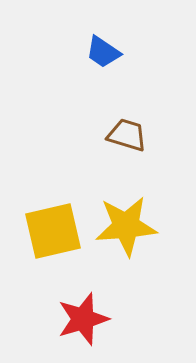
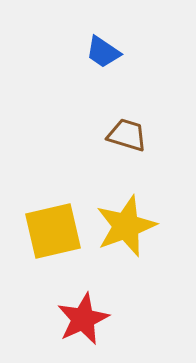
yellow star: rotated 16 degrees counterclockwise
red star: rotated 8 degrees counterclockwise
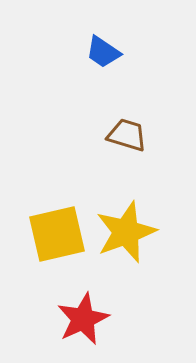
yellow star: moved 6 px down
yellow square: moved 4 px right, 3 px down
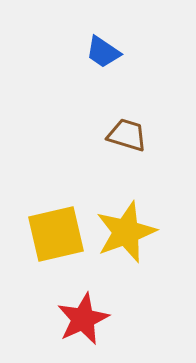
yellow square: moved 1 px left
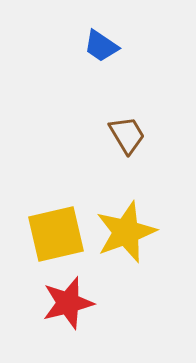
blue trapezoid: moved 2 px left, 6 px up
brown trapezoid: rotated 42 degrees clockwise
red star: moved 15 px left, 16 px up; rotated 10 degrees clockwise
